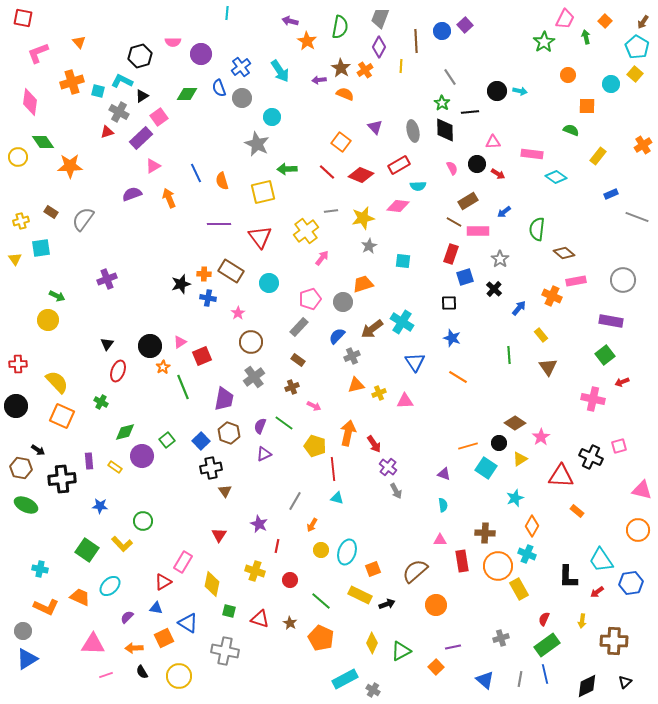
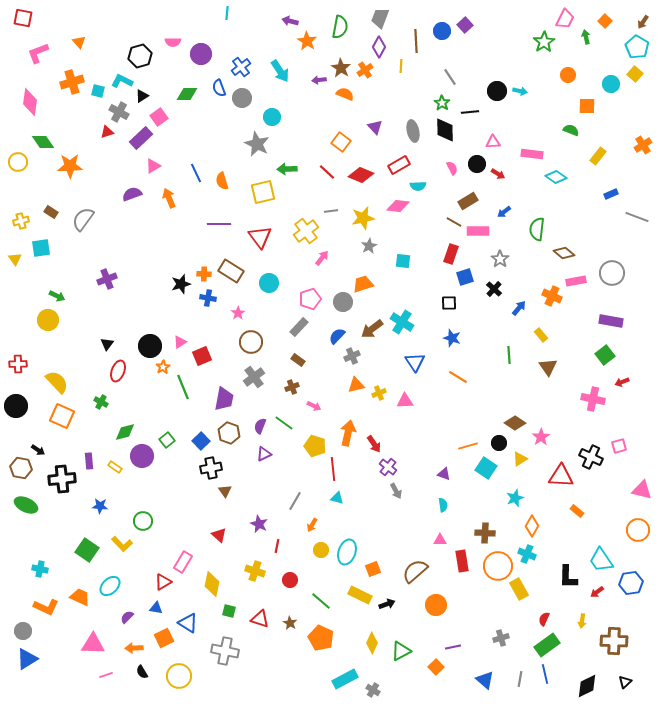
yellow circle at (18, 157): moved 5 px down
gray circle at (623, 280): moved 11 px left, 7 px up
red triangle at (219, 535): rotated 21 degrees counterclockwise
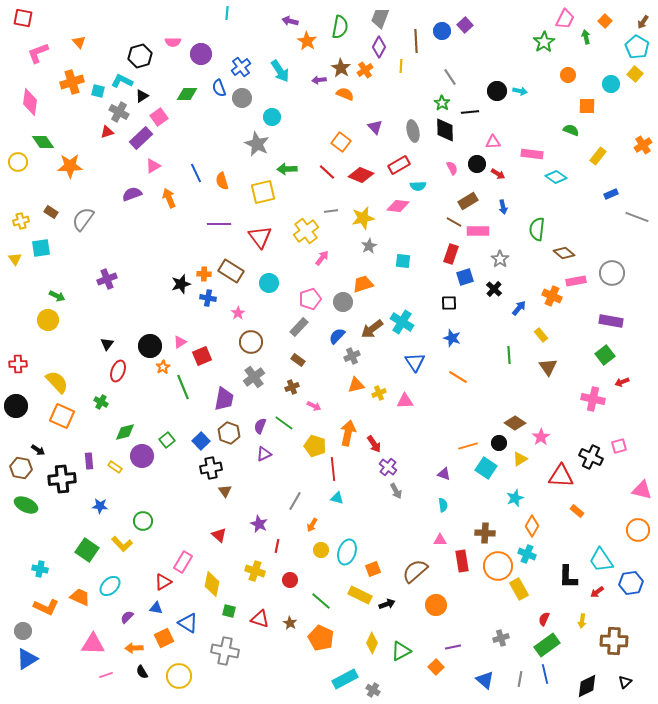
blue arrow at (504, 212): moved 1 px left, 5 px up; rotated 64 degrees counterclockwise
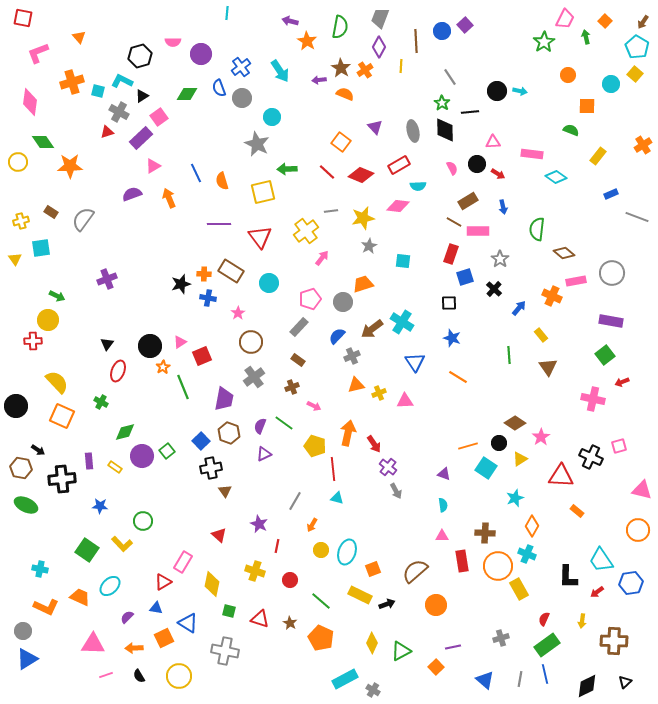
orange triangle at (79, 42): moved 5 px up
red cross at (18, 364): moved 15 px right, 23 px up
green square at (167, 440): moved 11 px down
pink triangle at (440, 540): moved 2 px right, 4 px up
black semicircle at (142, 672): moved 3 px left, 4 px down
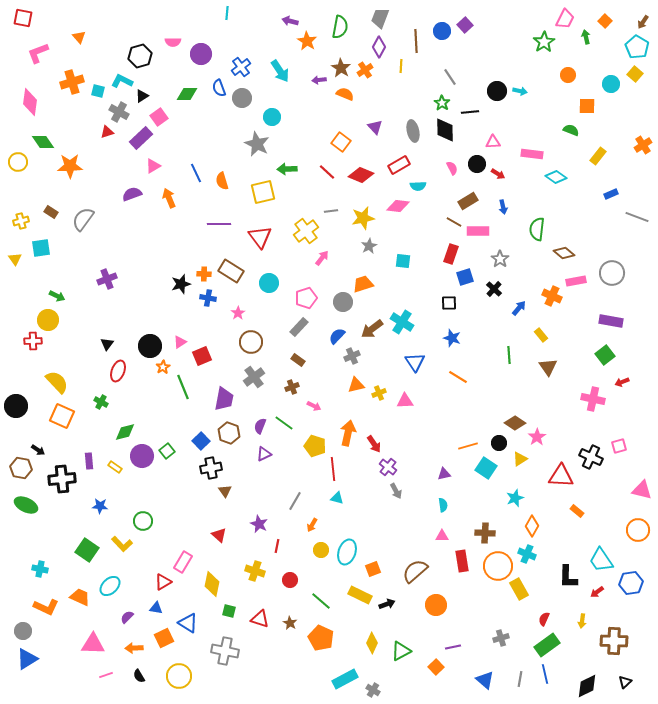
pink pentagon at (310, 299): moved 4 px left, 1 px up
pink star at (541, 437): moved 4 px left
purple triangle at (444, 474): rotated 32 degrees counterclockwise
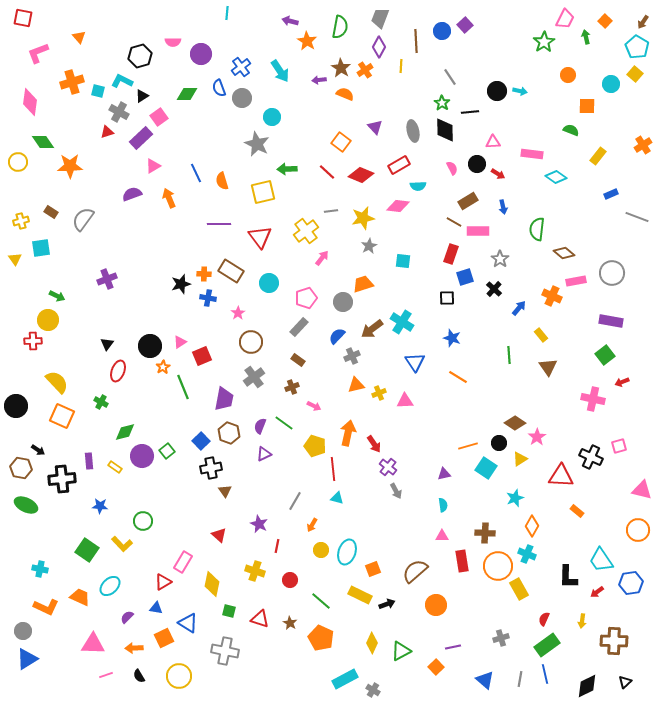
black square at (449, 303): moved 2 px left, 5 px up
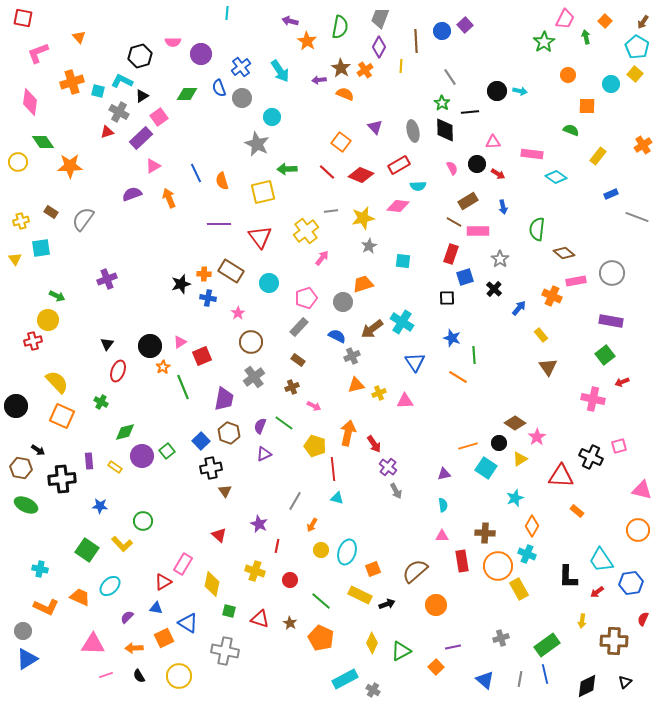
blue semicircle at (337, 336): rotated 72 degrees clockwise
red cross at (33, 341): rotated 12 degrees counterclockwise
green line at (509, 355): moved 35 px left
pink rectangle at (183, 562): moved 2 px down
red semicircle at (544, 619): moved 99 px right
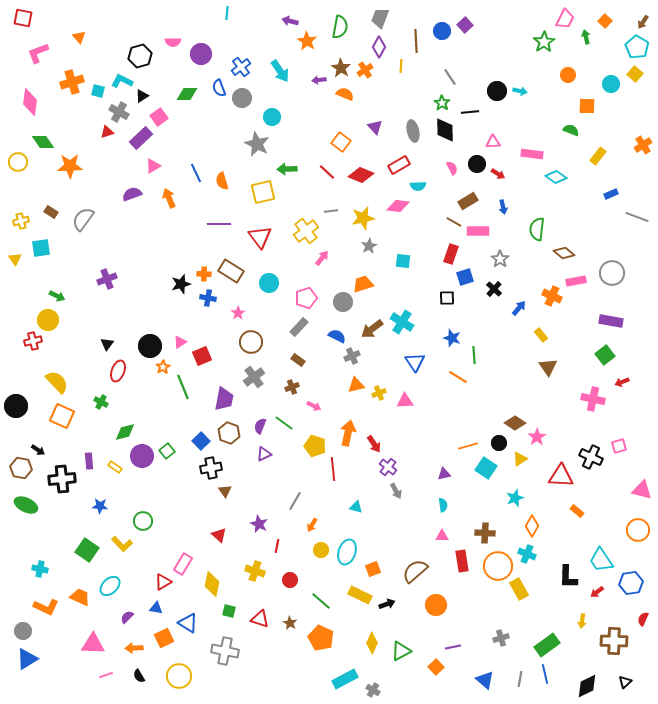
cyan triangle at (337, 498): moved 19 px right, 9 px down
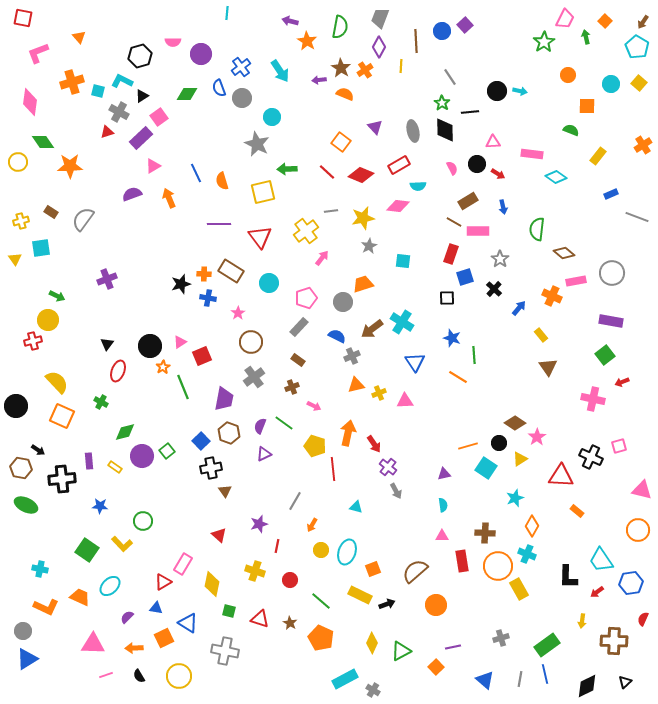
yellow square at (635, 74): moved 4 px right, 9 px down
purple star at (259, 524): rotated 30 degrees clockwise
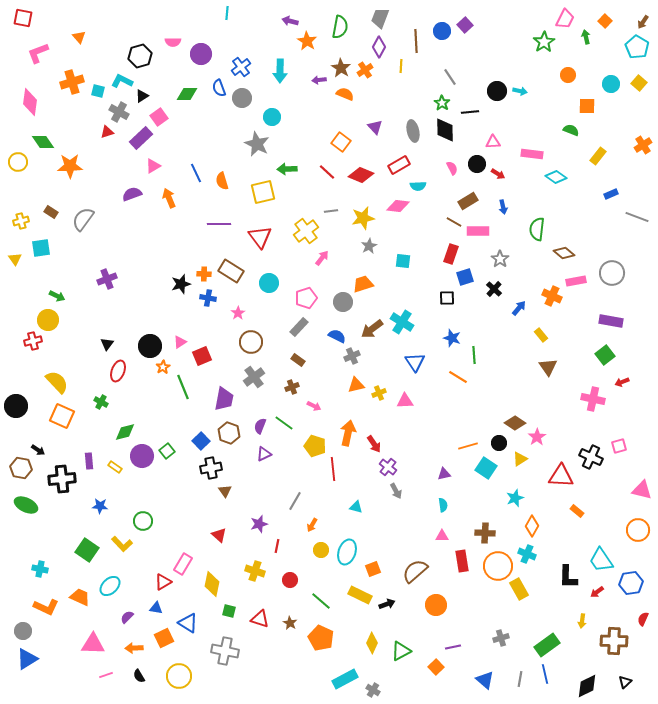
cyan arrow at (280, 71): rotated 35 degrees clockwise
